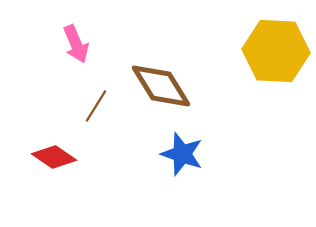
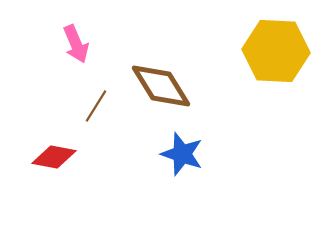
red diamond: rotated 24 degrees counterclockwise
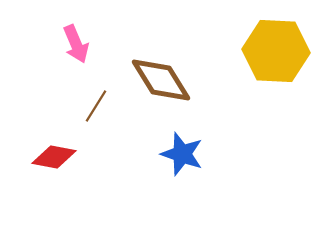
brown diamond: moved 6 px up
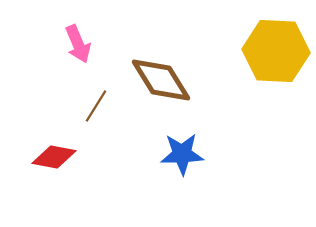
pink arrow: moved 2 px right
blue star: rotated 21 degrees counterclockwise
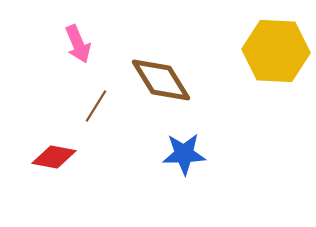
blue star: moved 2 px right
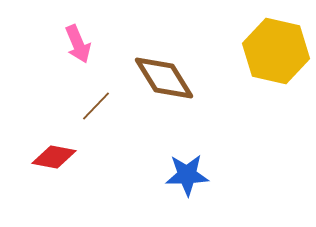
yellow hexagon: rotated 10 degrees clockwise
brown diamond: moved 3 px right, 2 px up
brown line: rotated 12 degrees clockwise
blue star: moved 3 px right, 21 px down
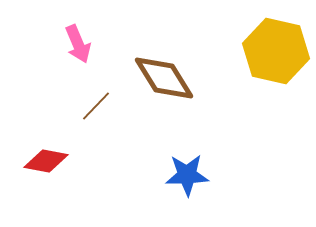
red diamond: moved 8 px left, 4 px down
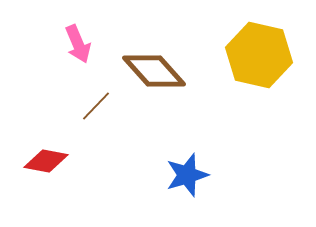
yellow hexagon: moved 17 px left, 4 px down
brown diamond: moved 10 px left, 7 px up; rotated 10 degrees counterclockwise
blue star: rotated 15 degrees counterclockwise
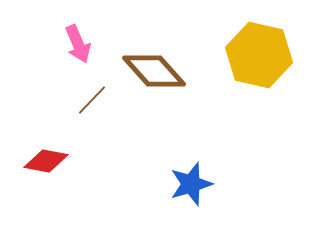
brown line: moved 4 px left, 6 px up
blue star: moved 4 px right, 9 px down
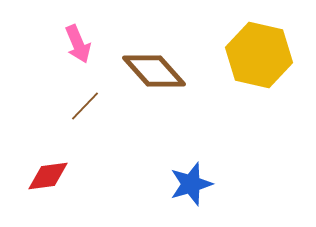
brown line: moved 7 px left, 6 px down
red diamond: moved 2 px right, 15 px down; rotated 18 degrees counterclockwise
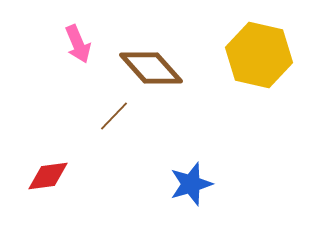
brown diamond: moved 3 px left, 3 px up
brown line: moved 29 px right, 10 px down
